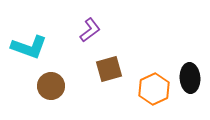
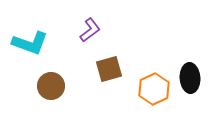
cyan L-shape: moved 1 px right, 4 px up
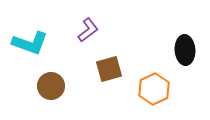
purple L-shape: moved 2 px left
black ellipse: moved 5 px left, 28 px up
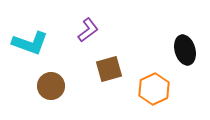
black ellipse: rotated 12 degrees counterclockwise
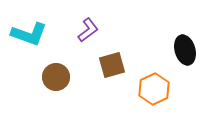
cyan L-shape: moved 1 px left, 9 px up
brown square: moved 3 px right, 4 px up
brown circle: moved 5 px right, 9 px up
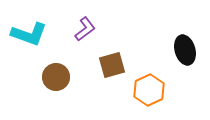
purple L-shape: moved 3 px left, 1 px up
orange hexagon: moved 5 px left, 1 px down
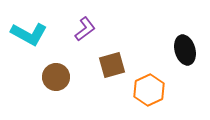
cyan L-shape: rotated 9 degrees clockwise
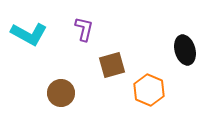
purple L-shape: moved 1 px left; rotated 40 degrees counterclockwise
brown circle: moved 5 px right, 16 px down
orange hexagon: rotated 12 degrees counterclockwise
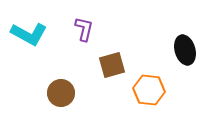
orange hexagon: rotated 16 degrees counterclockwise
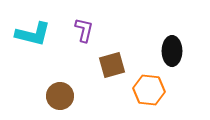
purple L-shape: moved 1 px down
cyan L-shape: moved 4 px right; rotated 15 degrees counterclockwise
black ellipse: moved 13 px left, 1 px down; rotated 16 degrees clockwise
brown circle: moved 1 px left, 3 px down
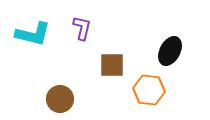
purple L-shape: moved 2 px left, 2 px up
black ellipse: moved 2 px left; rotated 28 degrees clockwise
brown square: rotated 16 degrees clockwise
brown circle: moved 3 px down
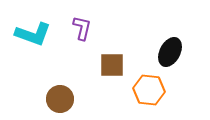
cyan L-shape: rotated 6 degrees clockwise
black ellipse: moved 1 px down
